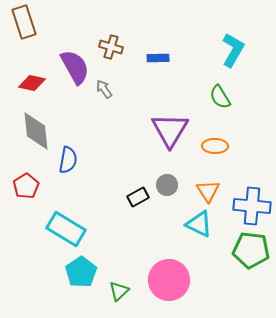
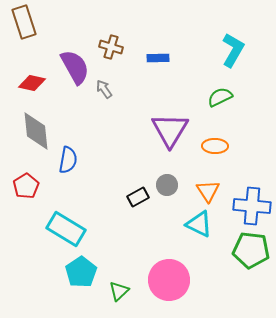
green semicircle: rotated 95 degrees clockwise
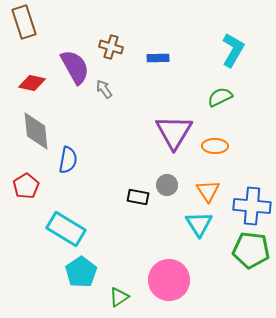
purple triangle: moved 4 px right, 2 px down
black rectangle: rotated 40 degrees clockwise
cyan triangle: rotated 32 degrees clockwise
green triangle: moved 6 px down; rotated 10 degrees clockwise
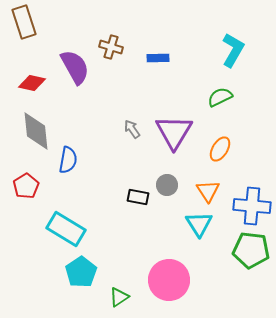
gray arrow: moved 28 px right, 40 px down
orange ellipse: moved 5 px right, 3 px down; rotated 60 degrees counterclockwise
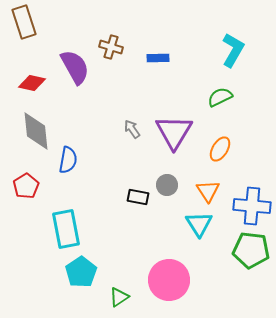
cyan rectangle: rotated 48 degrees clockwise
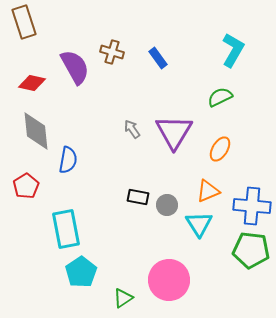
brown cross: moved 1 px right, 5 px down
blue rectangle: rotated 55 degrees clockwise
gray circle: moved 20 px down
orange triangle: rotated 40 degrees clockwise
green triangle: moved 4 px right, 1 px down
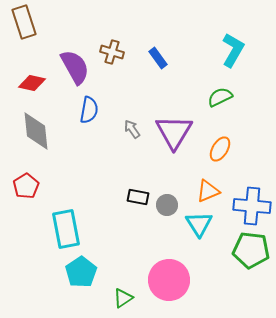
blue semicircle: moved 21 px right, 50 px up
